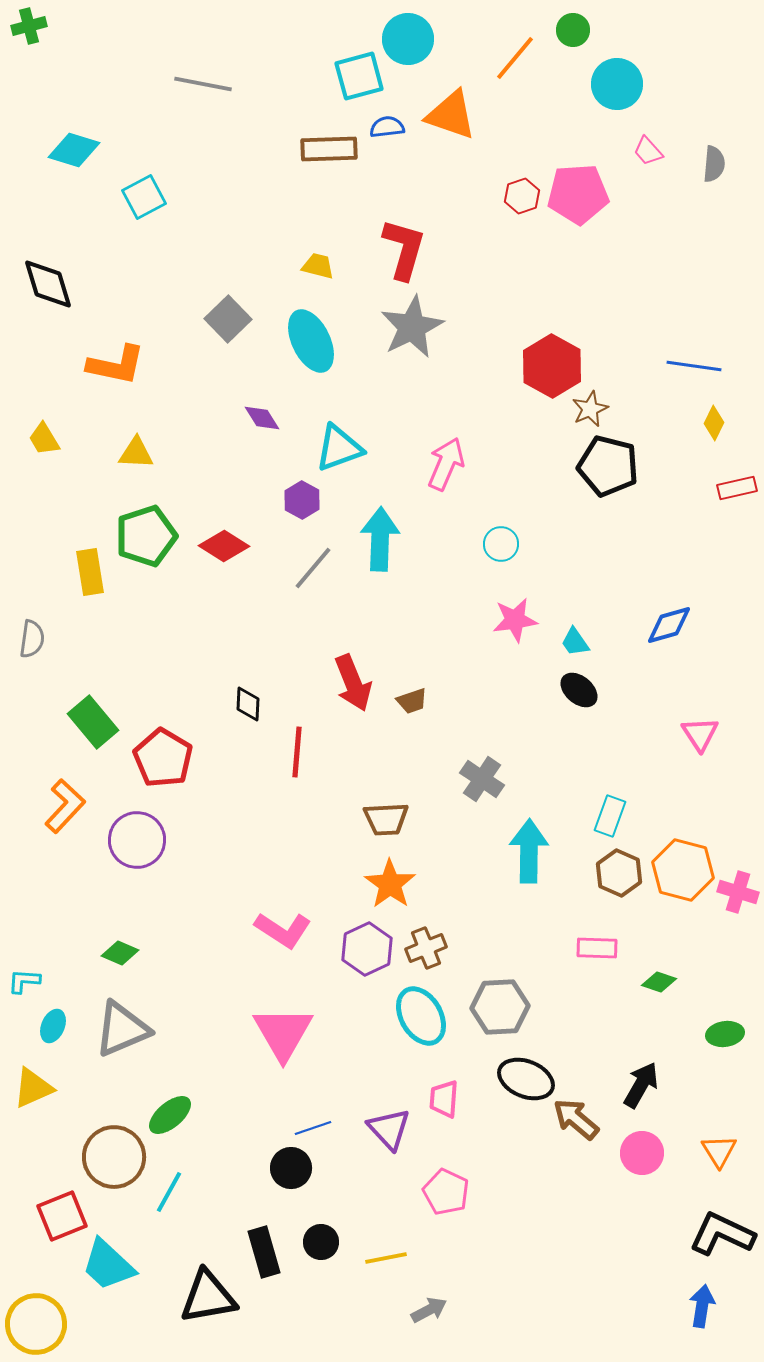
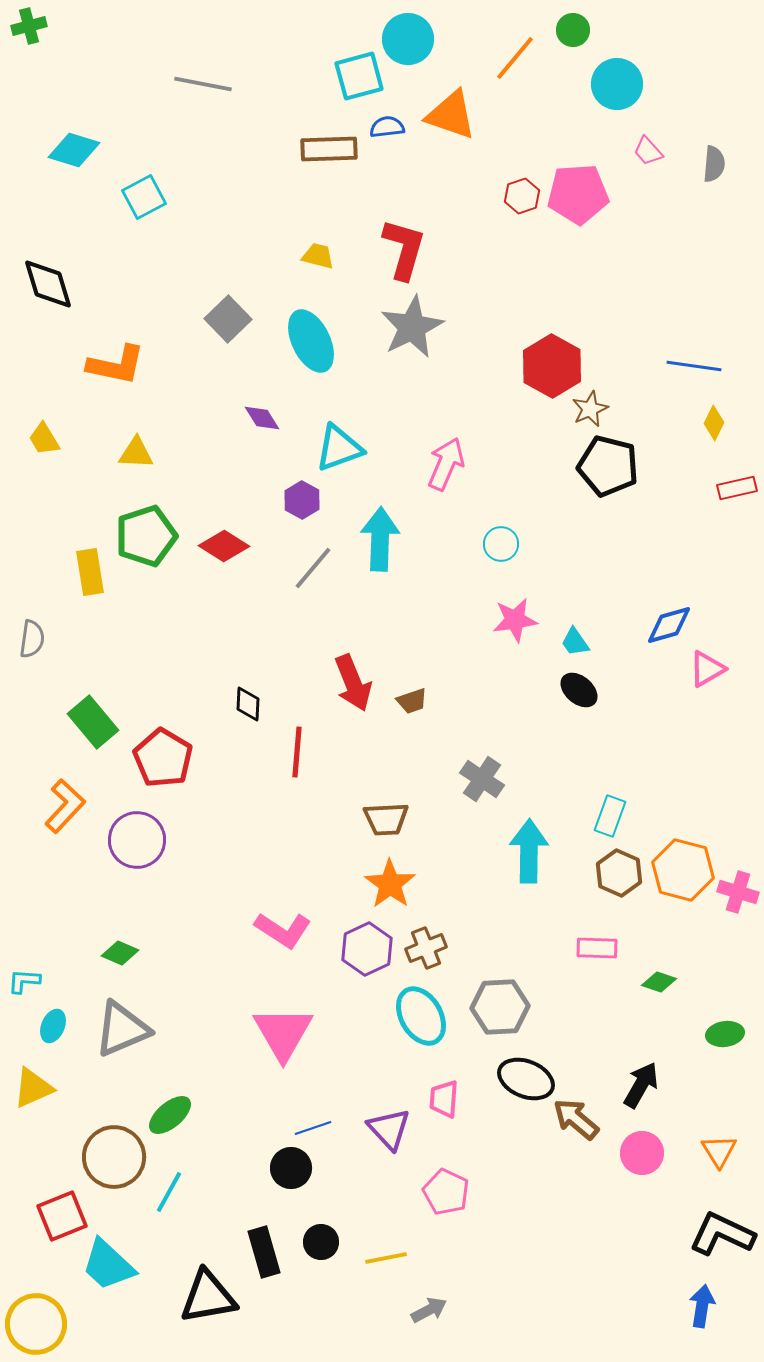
yellow trapezoid at (318, 266): moved 10 px up
pink triangle at (700, 734): moved 7 px right, 65 px up; rotated 33 degrees clockwise
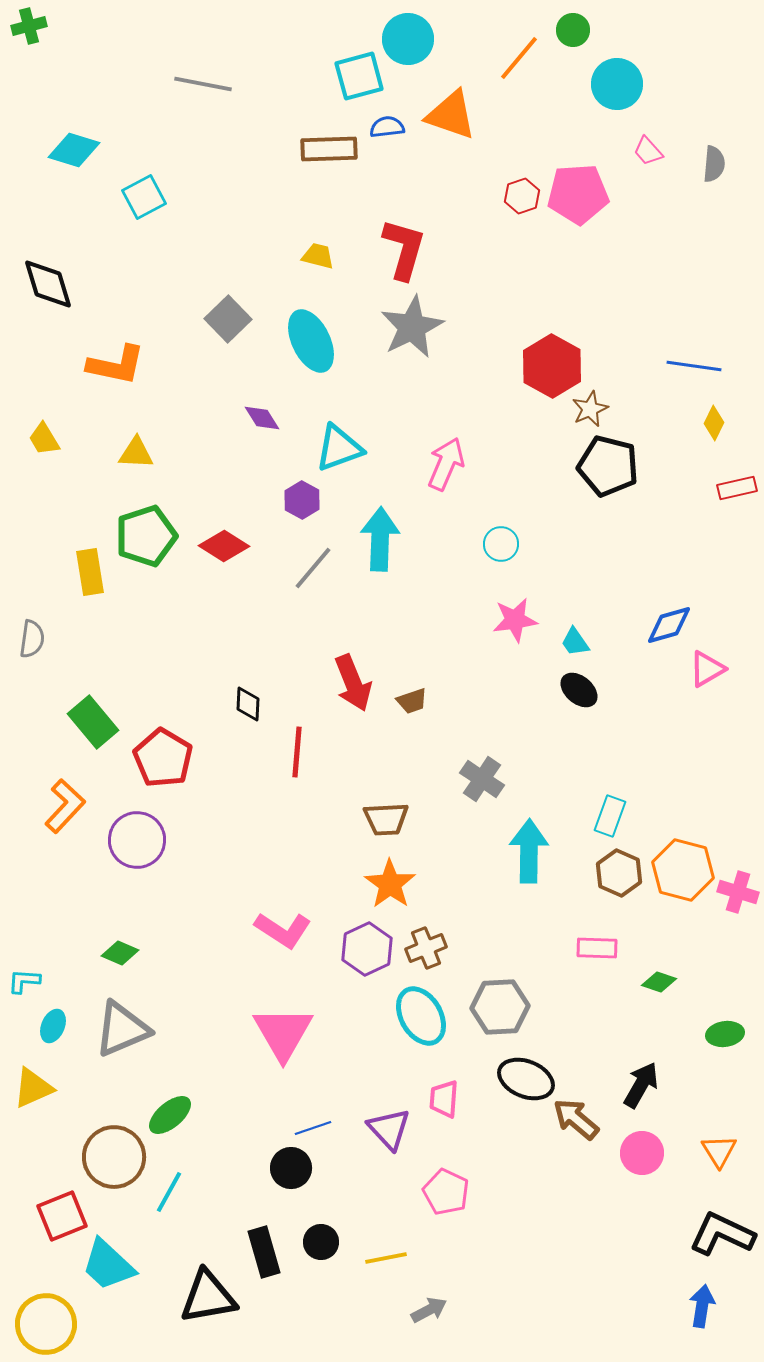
orange line at (515, 58): moved 4 px right
yellow circle at (36, 1324): moved 10 px right
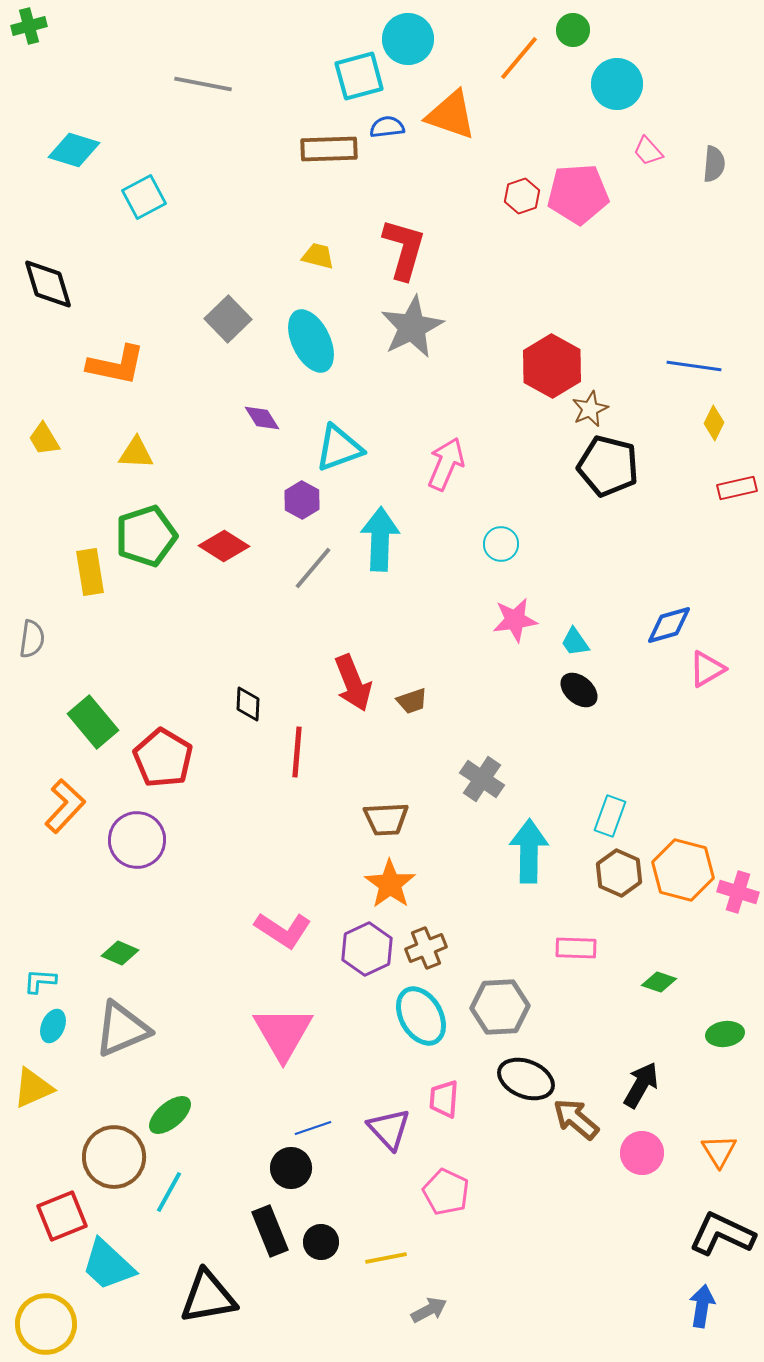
pink rectangle at (597, 948): moved 21 px left
cyan L-shape at (24, 981): moved 16 px right
black rectangle at (264, 1252): moved 6 px right, 21 px up; rotated 6 degrees counterclockwise
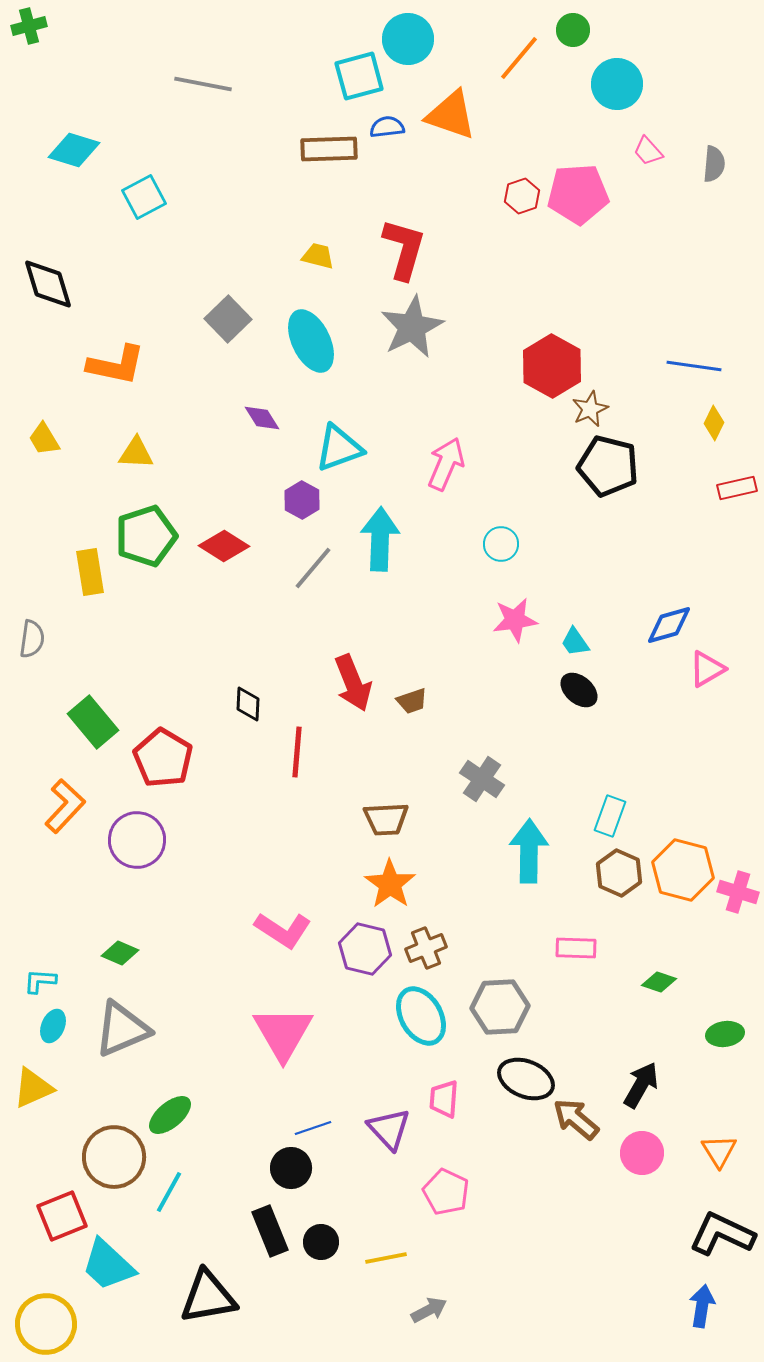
purple hexagon at (367, 949): moved 2 px left; rotated 21 degrees counterclockwise
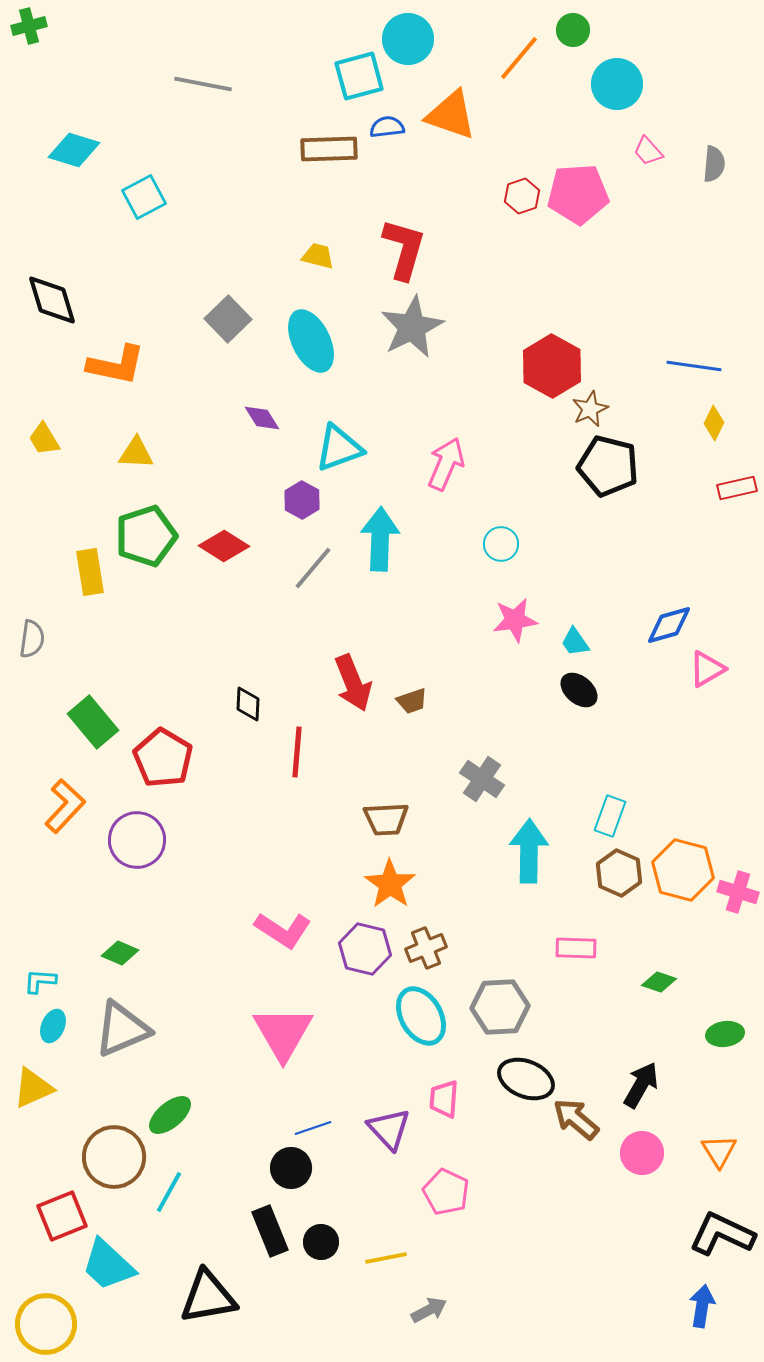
black diamond at (48, 284): moved 4 px right, 16 px down
